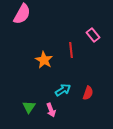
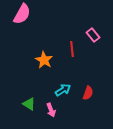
red line: moved 1 px right, 1 px up
green triangle: moved 3 px up; rotated 32 degrees counterclockwise
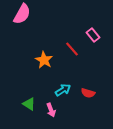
red line: rotated 35 degrees counterclockwise
red semicircle: rotated 88 degrees clockwise
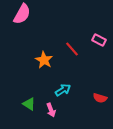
pink rectangle: moved 6 px right, 5 px down; rotated 24 degrees counterclockwise
red semicircle: moved 12 px right, 5 px down
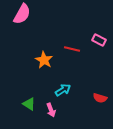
red line: rotated 35 degrees counterclockwise
